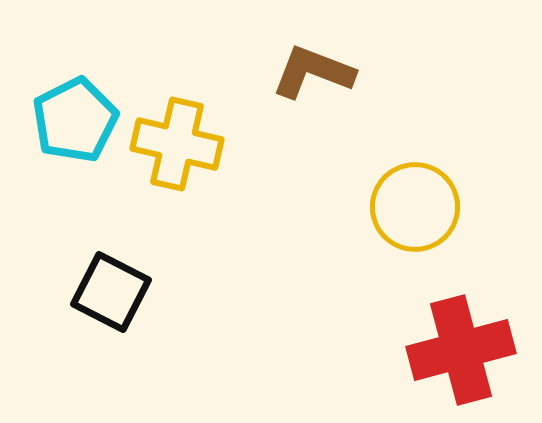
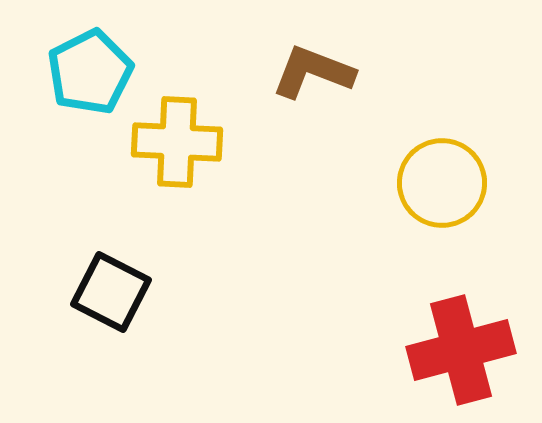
cyan pentagon: moved 15 px right, 48 px up
yellow cross: moved 2 px up; rotated 10 degrees counterclockwise
yellow circle: moved 27 px right, 24 px up
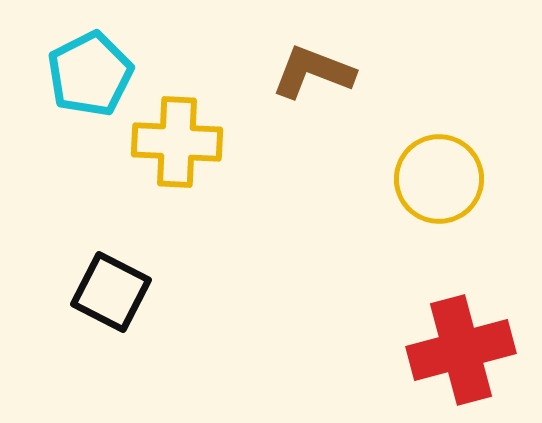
cyan pentagon: moved 2 px down
yellow circle: moved 3 px left, 4 px up
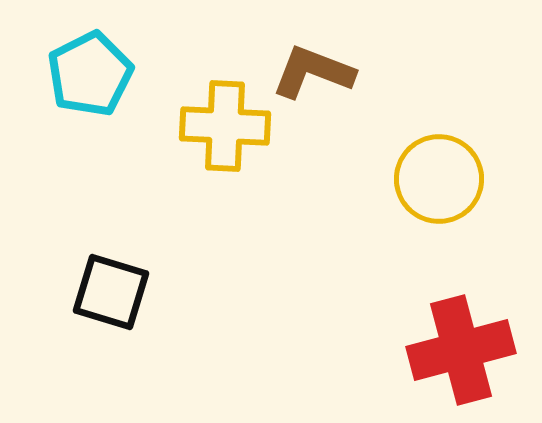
yellow cross: moved 48 px right, 16 px up
black square: rotated 10 degrees counterclockwise
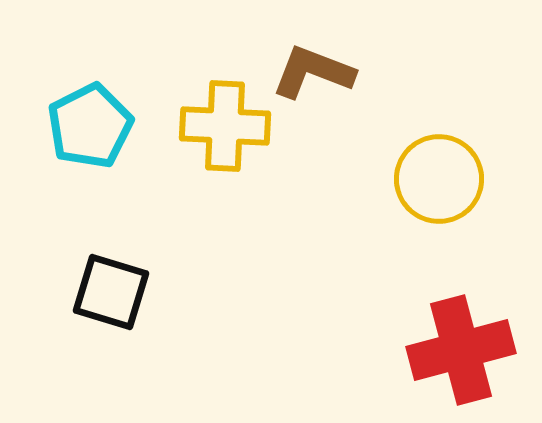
cyan pentagon: moved 52 px down
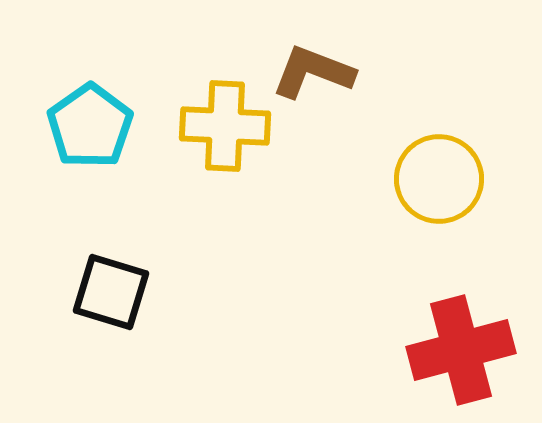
cyan pentagon: rotated 8 degrees counterclockwise
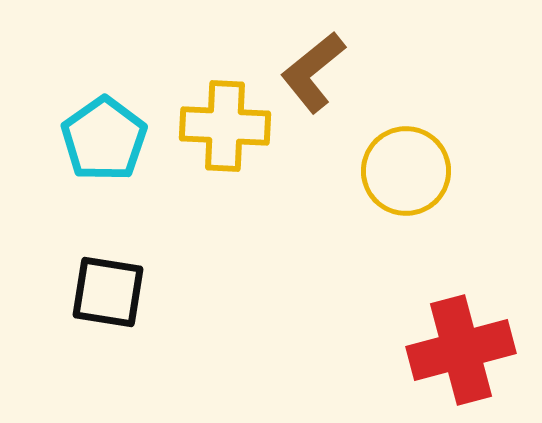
brown L-shape: rotated 60 degrees counterclockwise
cyan pentagon: moved 14 px right, 13 px down
yellow circle: moved 33 px left, 8 px up
black square: moved 3 px left; rotated 8 degrees counterclockwise
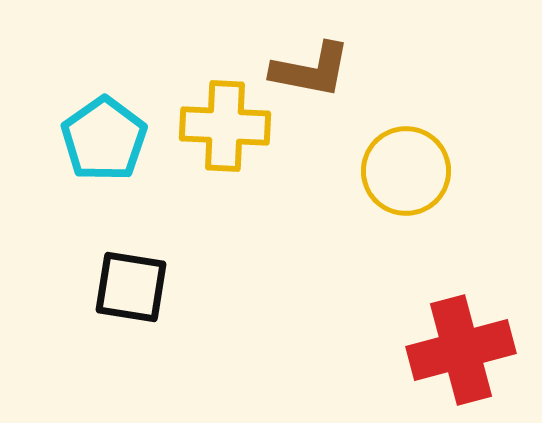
brown L-shape: moved 2 px left, 2 px up; rotated 130 degrees counterclockwise
black square: moved 23 px right, 5 px up
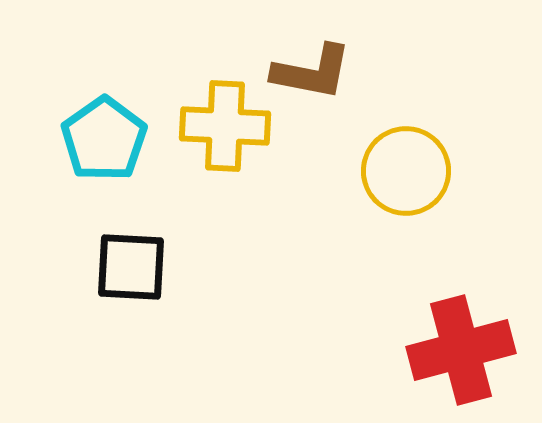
brown L-shape: moved 1 px right, 2 px down
black square: moved 20 px up; rotated 6 degrees counterclockwise
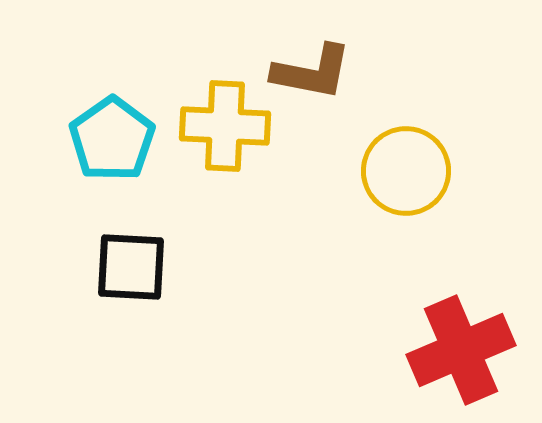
cyan pentagon: moved 8 px right
red cross: rotated 8 degrees counterclockwise
